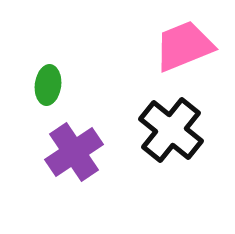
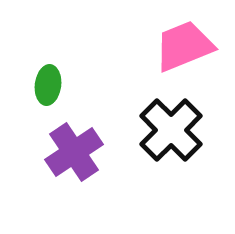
black cross: rotated 6 degrees clockwise
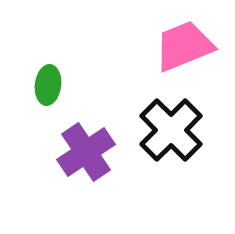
purple cross: moved 12 px right
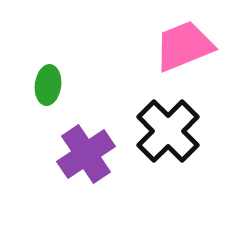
black cross: moved 3 px left, 1 px down
purple cross: moved 2 px down
